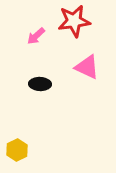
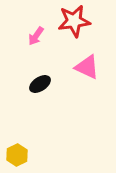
pink arrow: rotated 12 degrees counterclockwise
black ellipse: rotated 35 degrees counterclockwise
yellow hexagon: moved 5 px down
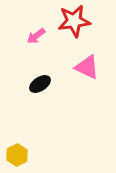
pink arrow: rotated 18 degrees clockwise
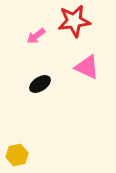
yellow hexagon: rotated 15 degrees clockwise
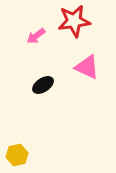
black ellipse: moved 3 px right, 1 px down
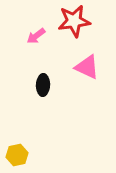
black ellipse: rotated 55 degrees counterclockwise
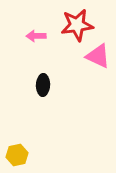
red star: moved 3 px right, 4 px down
pink arrow: rotated 36 degrees clockwise
pink triangle: moved 11 px right, 11 px up
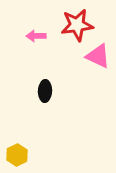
black ellipse: moved 2 px right, 6 px down
yellow hexagon: rotated 15 degrees counterclockwise
